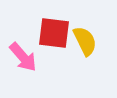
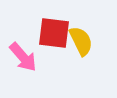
yellow semicircle: moved 4 px left
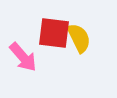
yellow semicircle: moved 2 px left, 3 px up
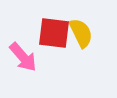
yellow semicircle: moved 2 px right, 5 px up
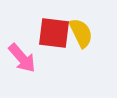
pink arrow: moved 1 px left, 1 px down
